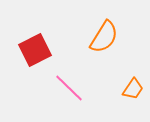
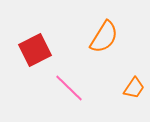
orange trapezoid: moved 1 px right, 1 px up
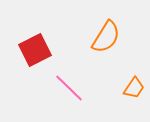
orange semicircle: moved 2 px right
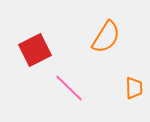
orange trapezoid: rotated 35 degrees counterclockwise
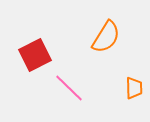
red square: moved 5 px down
